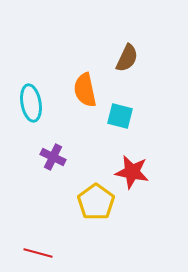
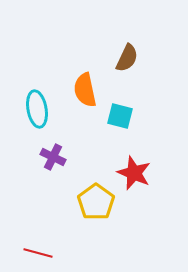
cyan ellipse: moved 6 px right, 6 px down
red star: moved 2 px right, 1 px down; rotated 12 degrees clockwise
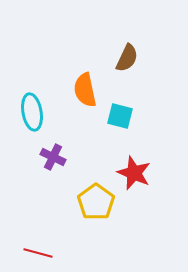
cyan ellipse: moved 5 px left, 3 px down
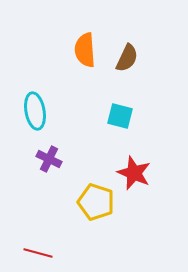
orange semicircle: moved 40 px up; rotated 8 degrees clockwise
cyan ellipse: moved 3 px right, 1 px up
purple cross: moved 4 px left, 2 px down
yellow pentagon: rotated 18 degrees counterclockwise
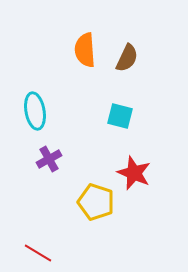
purple cross: rotated 35 degrees clockwise
red line: rotated 16 degrees clockwise
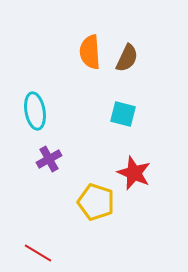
orange semicircle: moved 5 px right, 2 px down
cyan square: moved 3 px right, 2 px up
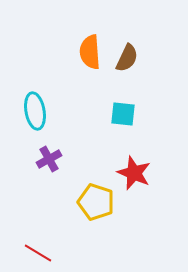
cyan square: rotated 8 degrees counterclockwise
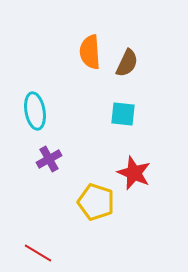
brown semicircle: moved 5 px down
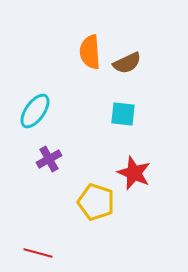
brown semicircle: rotated 40 degrees clockwise
cyan ellipse: rotated 45 degrees clockwise
red line: rotated 16 degrees counterclockwise
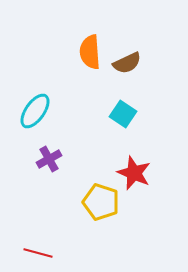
cyan square: rotated 28 degrees clockwise
yellow pentagon: moved 5 px right
